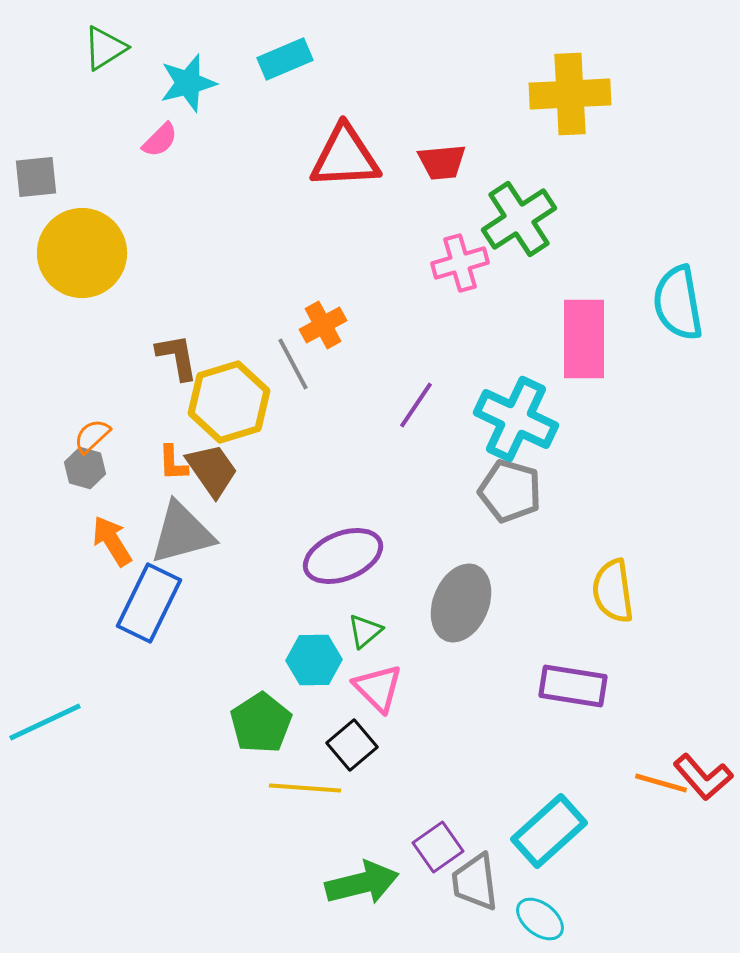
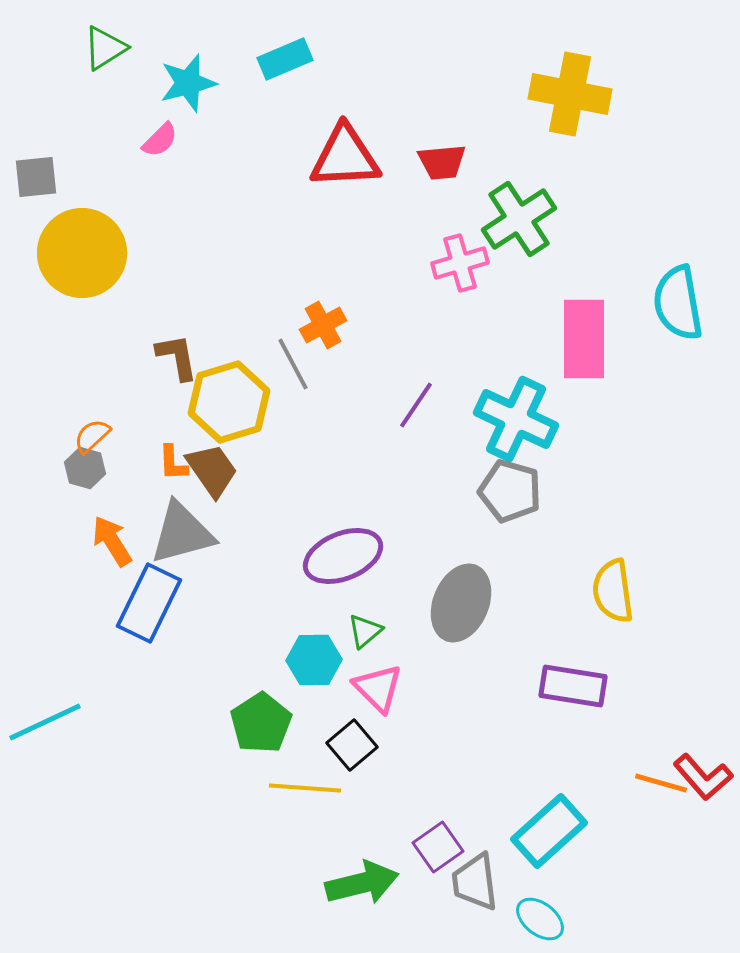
yellow cross at (570, 94): rotated 14 degrees clockwise
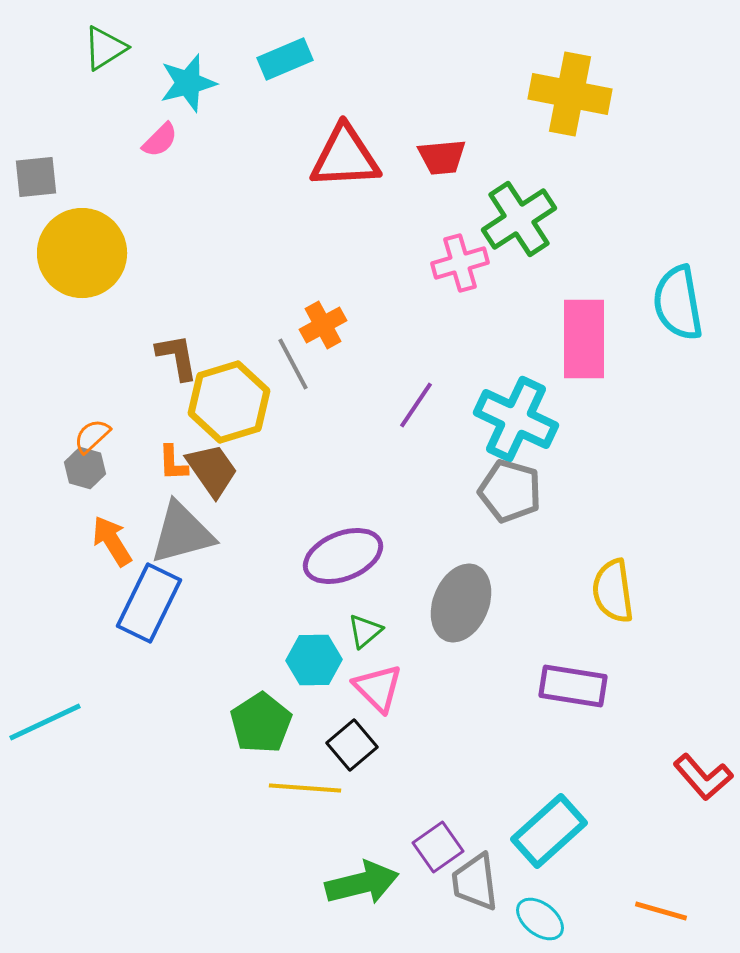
red trapezoid at (442, 162): moved 5 px up
orange line at (661, 783): moved 128 px down
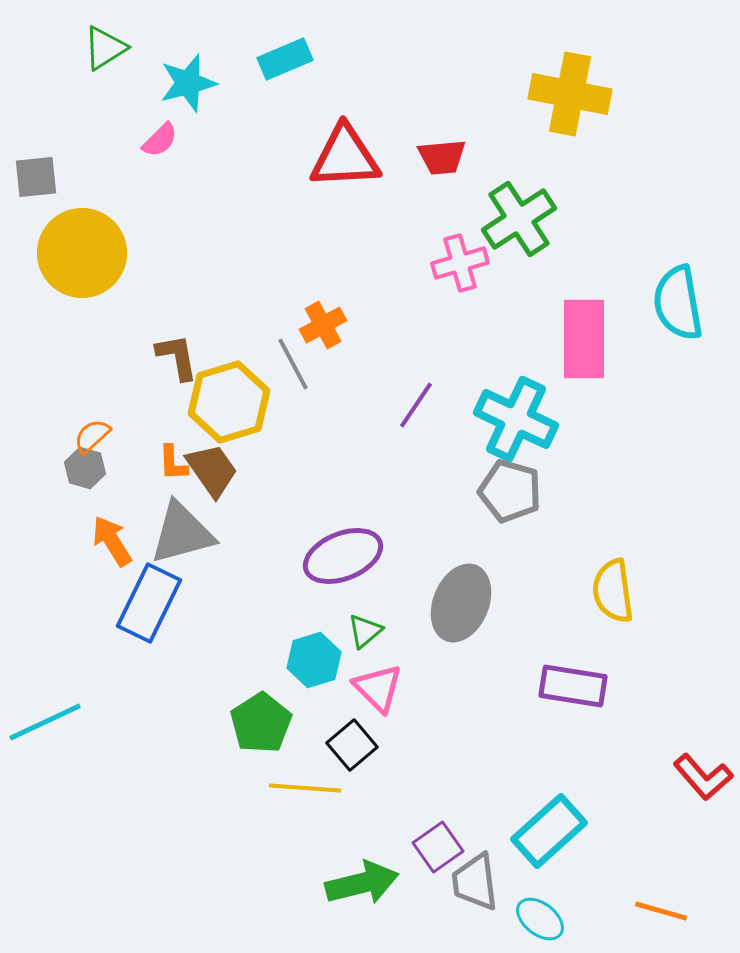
cyan hexagon at (314, 660): rotated 16 degrees counterclockwise
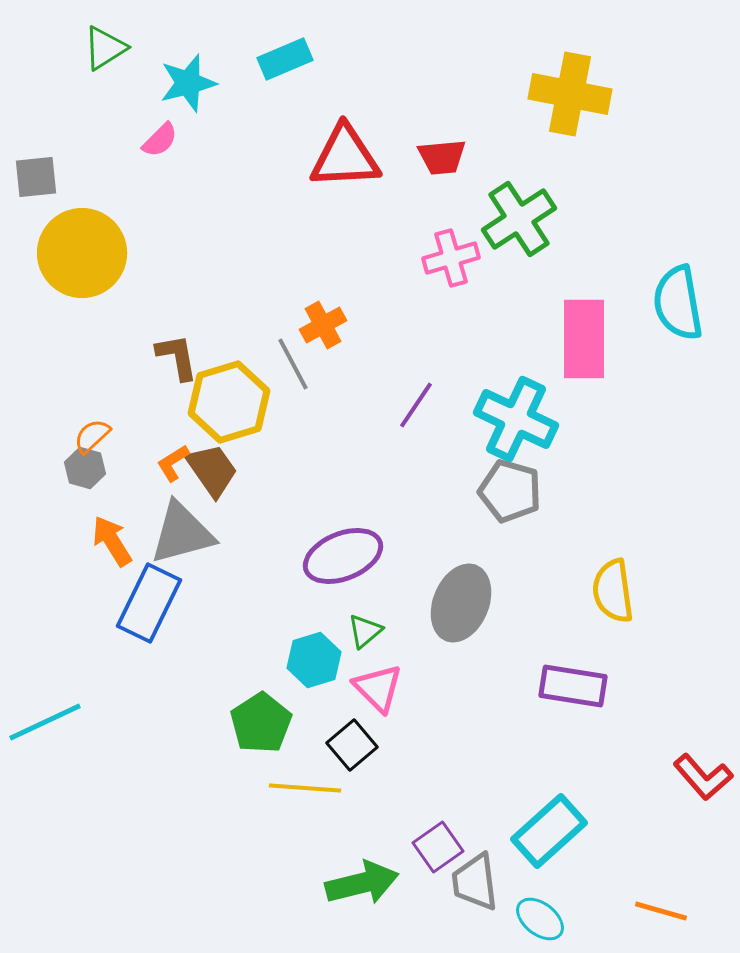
pink cross at (460, 263): moved 9 px left, 5 px up
orange L-shape at (173, 463): rotated 60 degrees clockwise
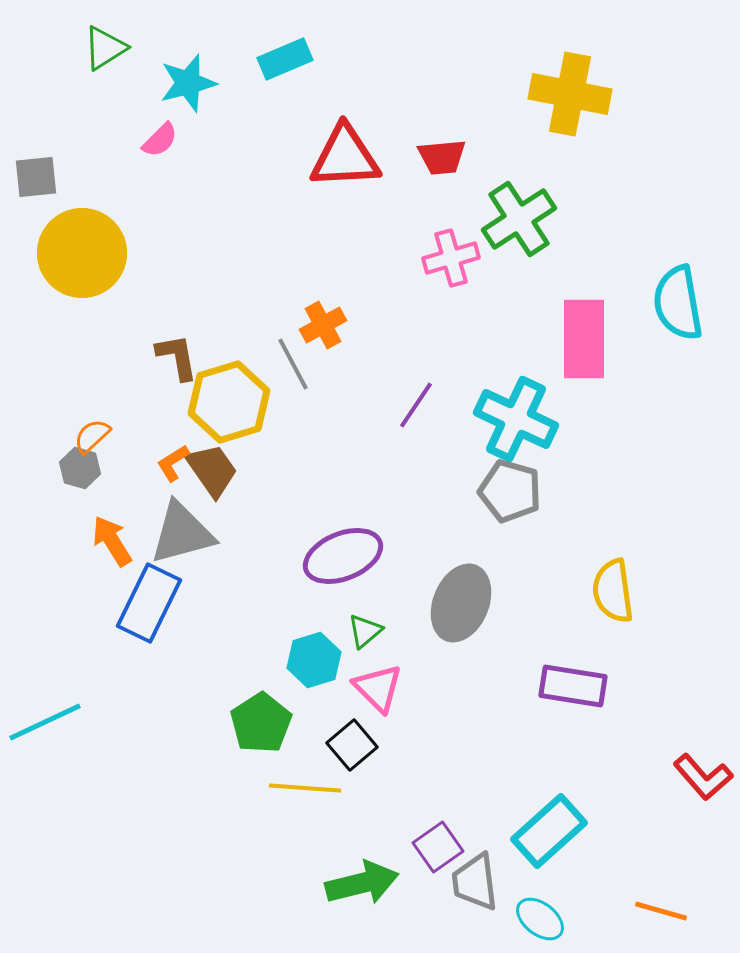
gray hexagon at (85, 468): moved 5 px left
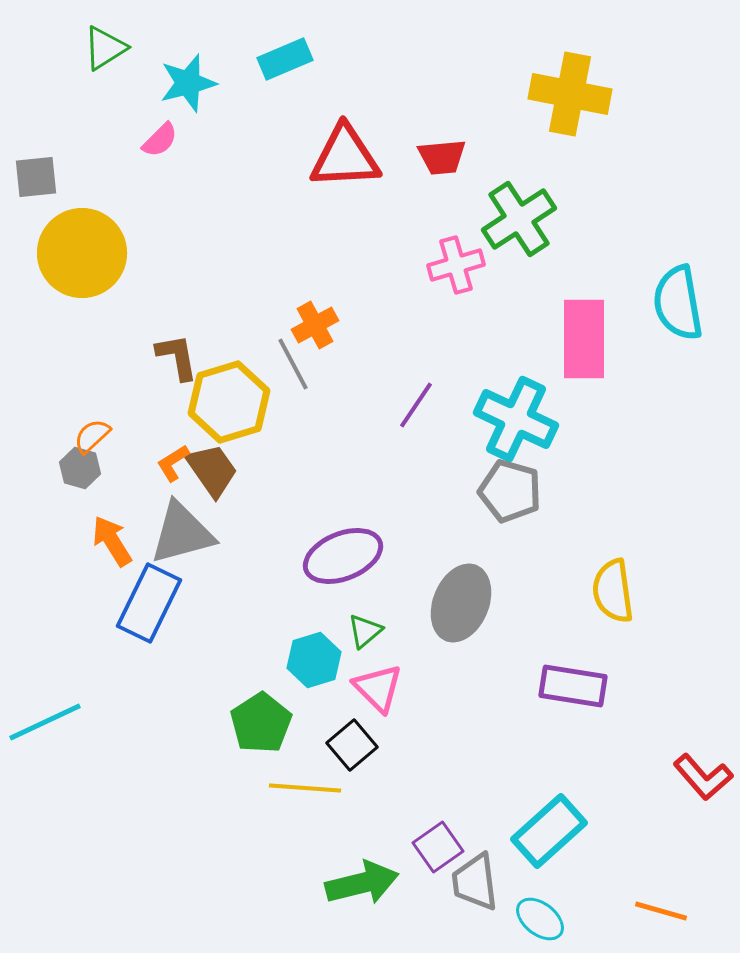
pink cross at (451, 258): moved 5 px right, 7 px down
orange cross at (323, 325): moved 8 px left
